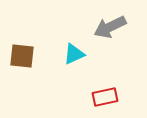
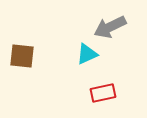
cyan triangle: moved 13 px right
red rectangle: moved 2 px left, 4 px up
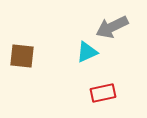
gray arrow: moved 2 px right
cyan triangle: moved 2 px up
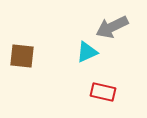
red rectangle: moved 1 px up; rotated 25 degrees clockwise
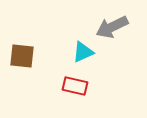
cyan triangle: moved 4 px left
red rectangle: moved 28 px left, 6 px up
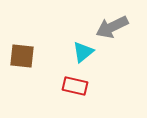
cyan triangle: rotated 15 degrees counterclockwise
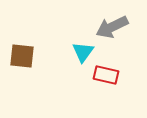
cyan triangle: rotated 15 degrees counterclockwise
red rectangle: moved 31 px right, 11 px up
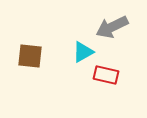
cyan triangle: rotated 25 degrees clockwise
brown square: moved 8 px right
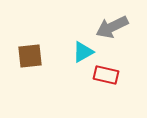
brown square: rotated 12 degrees counterclockwise
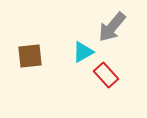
gray arrow: rotated 24 degrees counterclockwise
red rectangle: rotated 35 degrees clockwise
